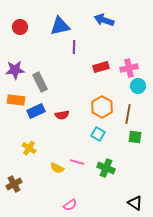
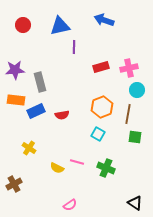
red circle: moved 3 px right, 2 px up
gray rectangle: rotated 12 degrees clockwise
cyan circle: moved 1 px left, 4 px down
orange hexagon: rotated 10 degrees clockwise
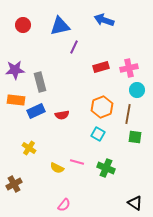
purple line: rotated 24 degrees clockwise
pink semicircle: moved 6 px left; rotated 16 degrees counterclockwise
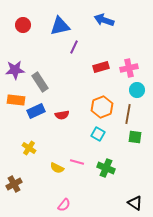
gray rectangle: rotated 18 degrees counterclockwise
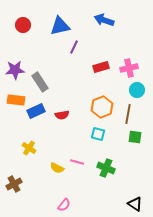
cyan square: rotated 16 degrees counterclockwise
black triangle: moved 1 px down
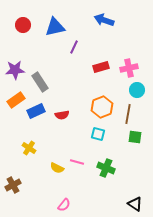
blue triangle: moved 5 px left, 1 px down
orange rectangle: rotated 42 degrees counterclockwise
brown cross: moved 1 px left, 1 px down
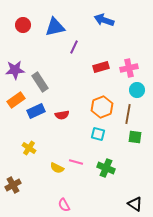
pink line: moved 1 px left
pink semicircle: rotated 112 degrees clockwise
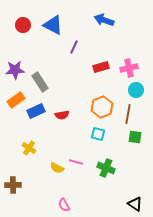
blue triangle: moved 2 px left, 2 px up; rotated 40 degrees clockwise
cyan circle: moved 1 px left
brown cross: rotated 28 degrees clockwise
